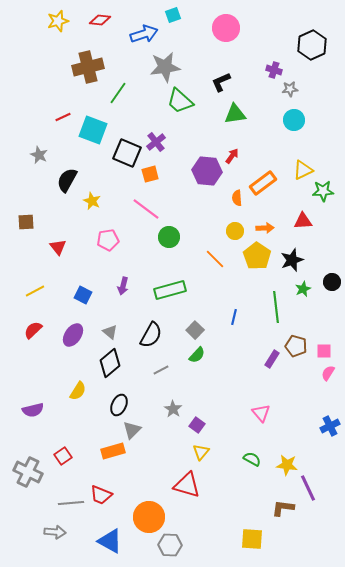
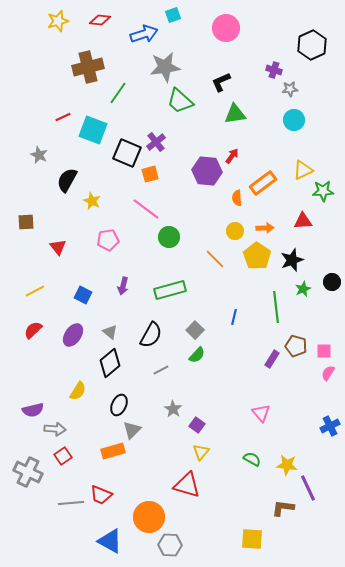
gray arrow at (55, 532): moved 103 px up
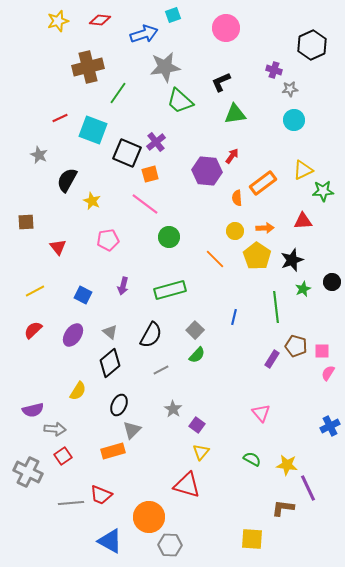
red line at (63, 117): moved 3 px left, 1 px down
pink line at (146, 209): moved 1 px left, 5 px up
pink square at (324, 351): moved 2 px left
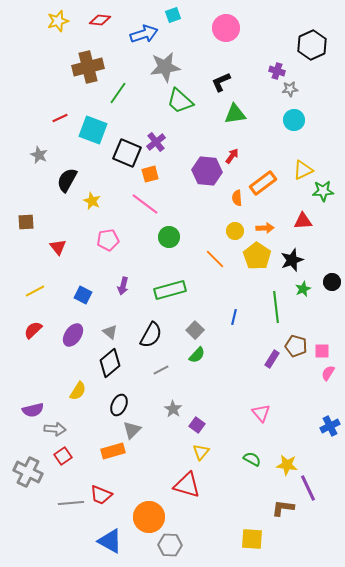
purple cross at (274, 70): moved 3 px right, 1 px down
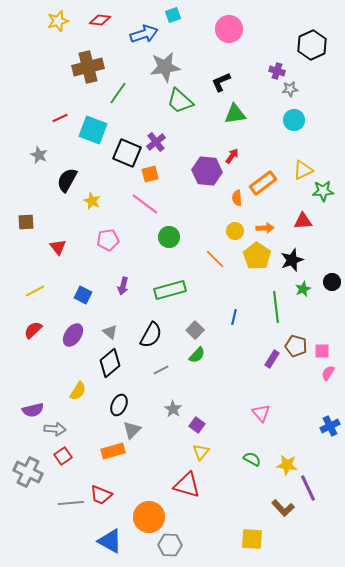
pink circle at (226, 28): moved 3 px right, 1 px down
brown L-shape at (283, 508): rotated 140 degrees counterclockwise
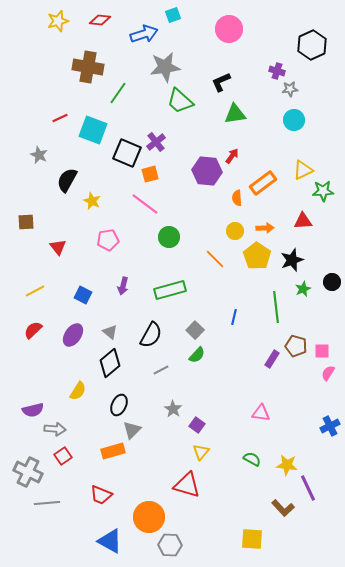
brown cross at (88, 67): rotated 24 degrees clockwise
pink triangle at (261, 413): rotated 42 degrees counterclockwise
gray line at (71, 503): moved 24 px left
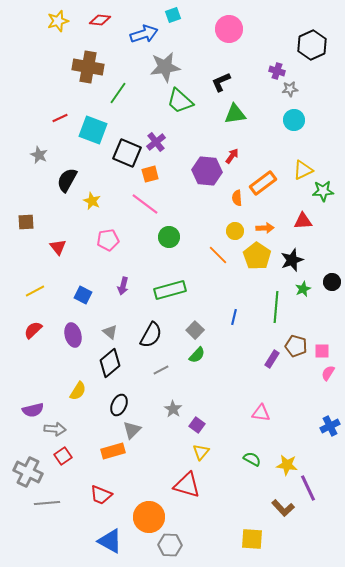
orange line at (215, 259): moved 3 px right, 4 px up
green line at (276, 307): rotated 12 degrees clockwise
purple ellipse at (73, 335): rotated 50 degrees counterclockwise
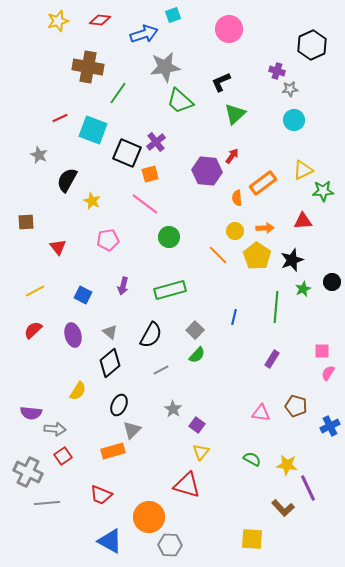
green triangle at (235, 114): rotated 35 degrees counterclockwise
brown pentagon at (296, 346): moved 60 px down
purple semicircle at (33, 410): moved 2 px left, 3 px down; rotated 20 degrees clockwise
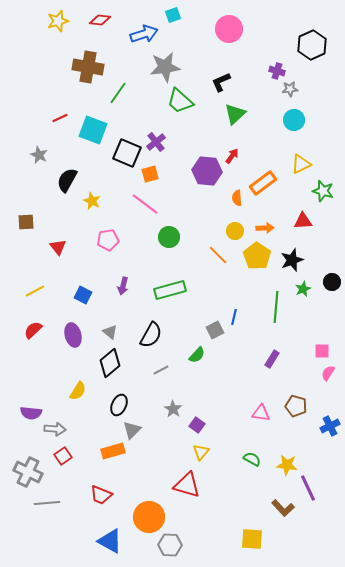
yellow triangle at (303, 170): moved 2 px left, 6 px up
green star at (323, 191): rotated 20 degrees clockwise
gray square at (195, 330): moved 20 px right; rotated 18 degrees clockwise
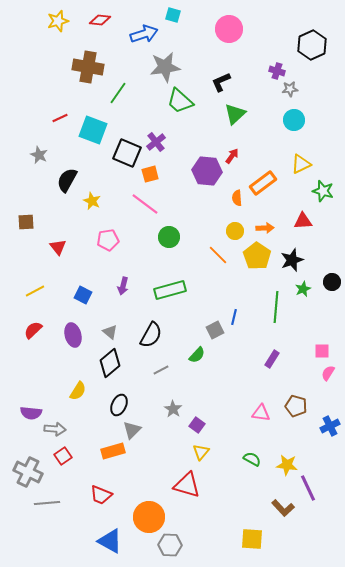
cyan square at (173, 15): rotated 35 degrees clockwise
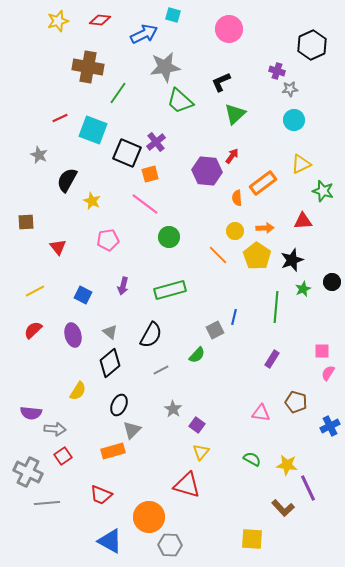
blue arrow at (144, 34): rotated 8 degrees counterclockwise
brown pentagon at (296, 406): moved 4 px up
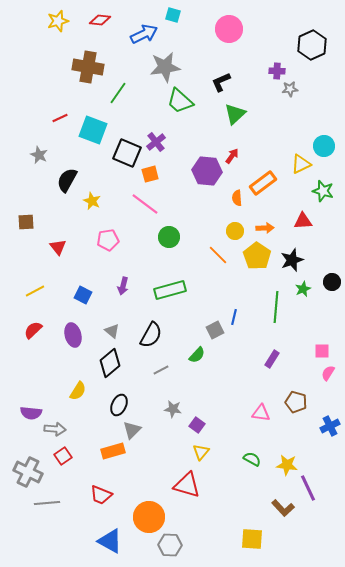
purple cross at (277, 71): rotated 14 degrees counterclockwise
cyan circle at (294, 120): moved 30 px right, 26 px down
gray triangle at (110, 332): moved 2 px right, 1 px up
gray star at (173, 409): rotated 24 degrees counterclockwise
